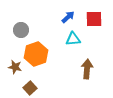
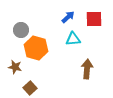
orange hexagon: moved 6 px up; rotated 25 degrees counterclockwise
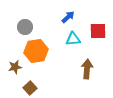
red square: moved 4 px right, 12 px down
gray circle: moved 4 px right, 3 px up
orange hexagon: moved 3 px down; rotated 25 degrees counterclockwise
brown star: rotated 24 degrees counterclockwise
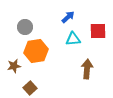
brown star: moved 1 px left, 1 px up
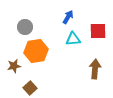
blue arrow: rotated 16 degrees counterclockwise
brown arrow: moved 8 px right
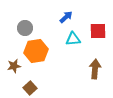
blue arrow: moved 2 px left; rotated 16 degrees clockwise
gray circle: moved 1 px down
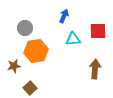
blue arrow: moved 2 px left, 1 px up; rotated 24 degrees counterclockwise
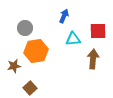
brown arrow: moved 2 px left, 10 px up
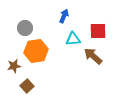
brown arrow: moved 3 px up; rotated 54 degrees counterclockwise
brown square: moved 3 px left, 2 px up
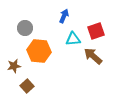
red square: moved 2 px left; rotated 18 degrees counterclockwise
orange hexagon: moved 3 px right; rotated 15 degrees clockwise
